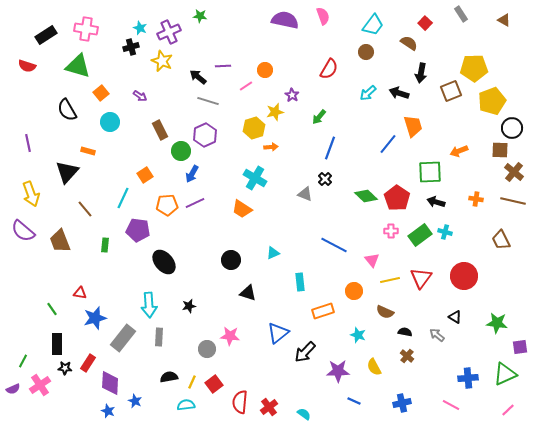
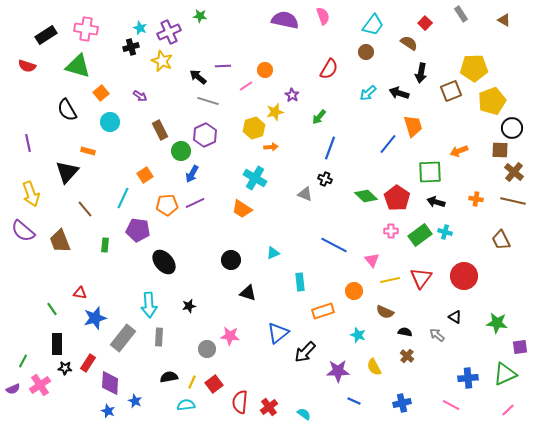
black cross at (325, 179): rotated 24 degrees counterclockwise
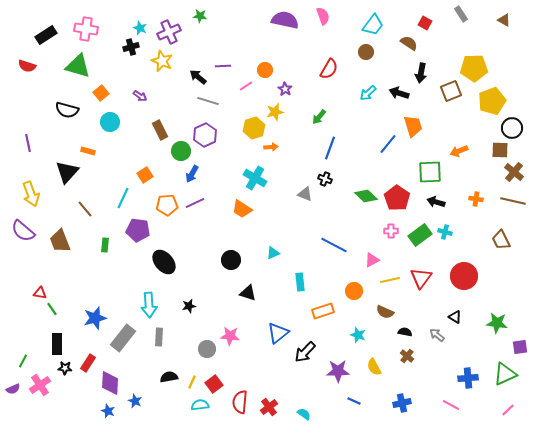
red square at (425, 23): rotated 16 degrees counterclockwise
purple star at (292, 95): moved 7 px left, 6 px up
black semicircle at (67, 110): rotated 45 degrees counterclockwise
pink triangle at (372, 260): rotated 42 degrees clockwise
red triangle at (80, 293): moved 40 px left
cyan semicircle at (186, 405): moved 14 px right
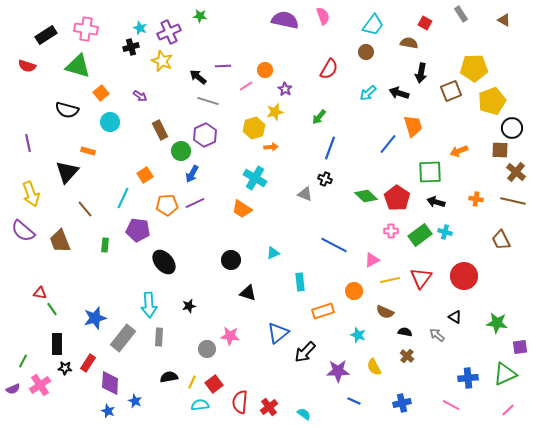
brown semicircle at (409, 43): rotated 24 degrees counterclockwise
brown cross at (514, 172): moved 2 px right
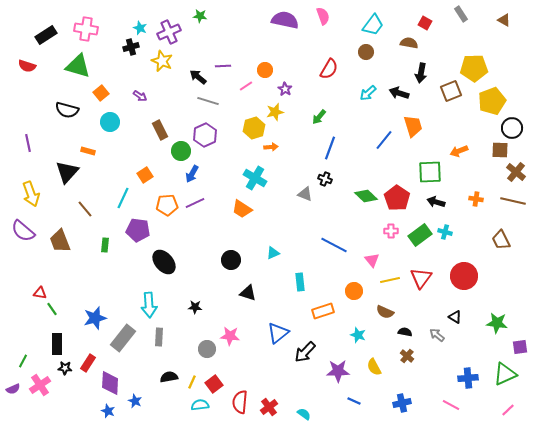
blue line at (388, 144): moved 4 px left, 4 px up
pink triangle at (372, 260): rotated 42 degrees counterclockwise
black star at (189, 306): moved 6 px right, 1 px down; rotated 16 degrees clockwise
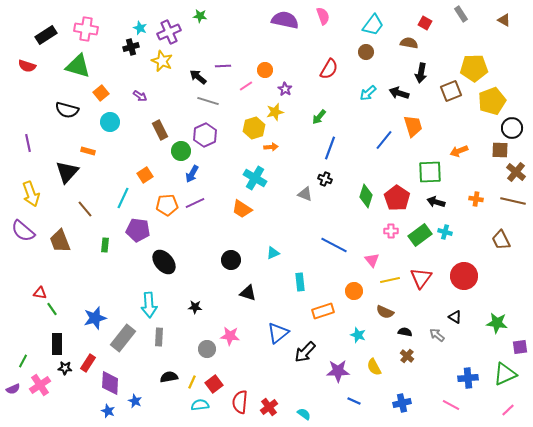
green diamond at (366, 196): rotated 65 degrees clockwise
